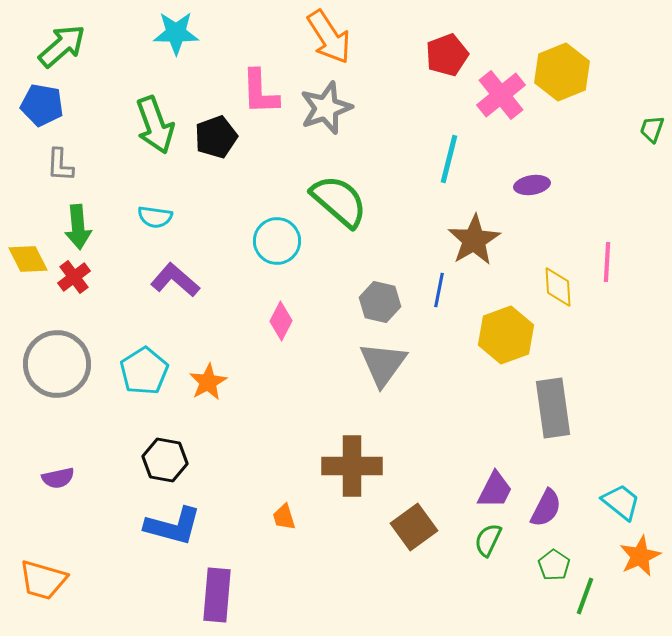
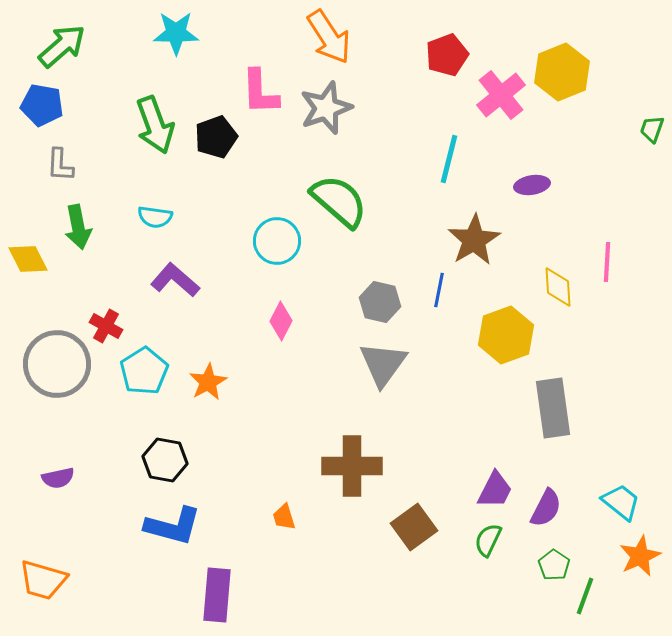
green arrow at (78, 227): rotated 6 degrees counterclockwise
red cross at (74, 277): moved 32 px right, 49 px down; rotated 24 degrees counterclockwise
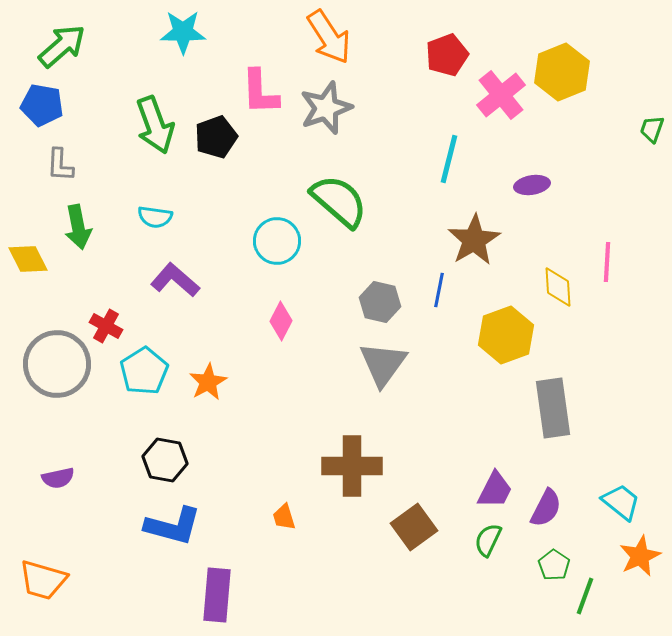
cyan star at (176, 33): moved 7 px right, 1 px up
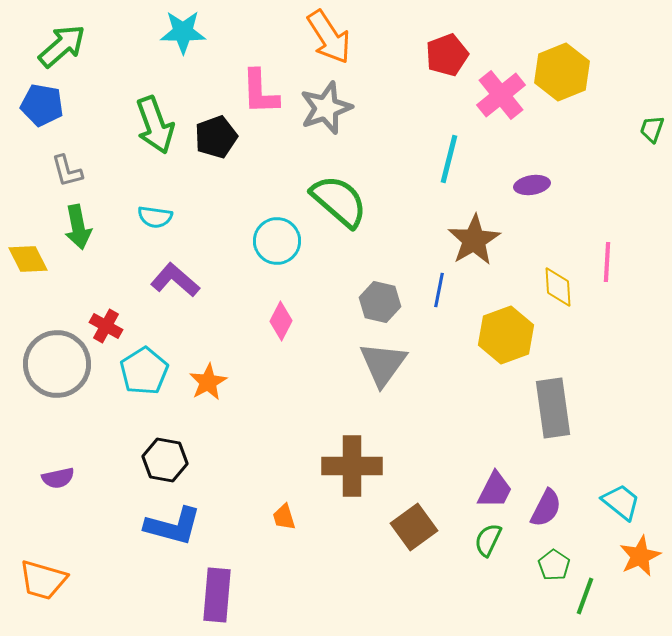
gray L-shape at (60, 165): moved 7 px right, 6 px down; rotated 18 degrees counterclockwise
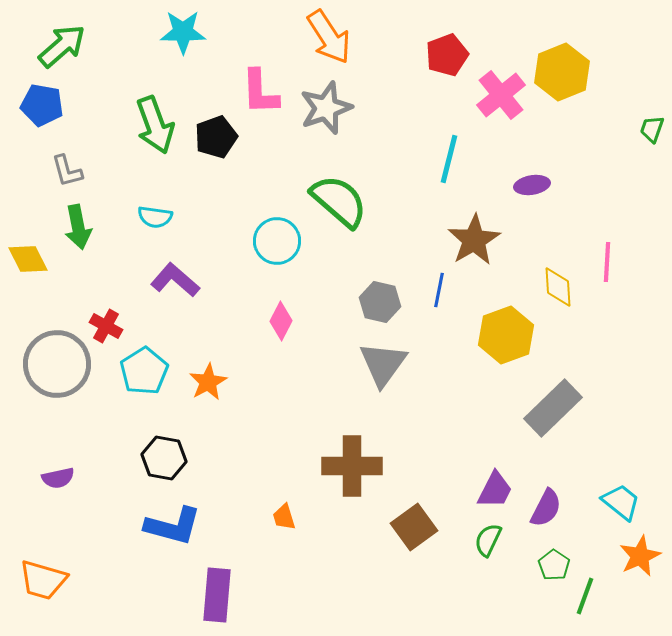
gray rectangle at (553, 408): rotated 54 degrees clockwise
black hexagon at (165, 460): moved 1 px left, 2 px up
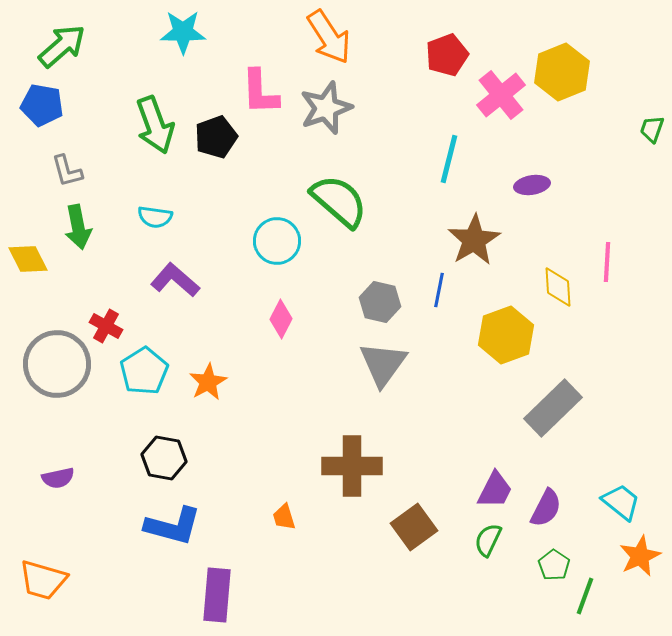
pink diamond at (281, 321): moved 2 px up
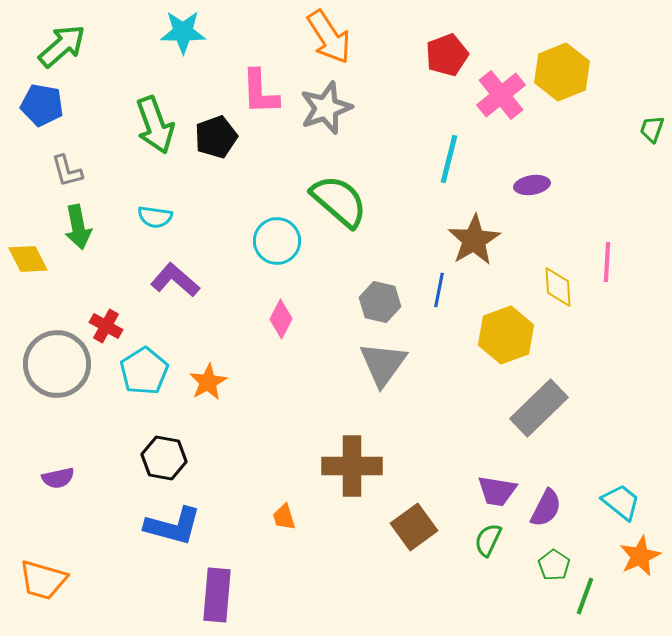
gray rectangle at (553, 408): moved 14 px left
purple trapezoid at (495, 490): moved 2 px right, 1 px down; rotated 72 degrees clockwise
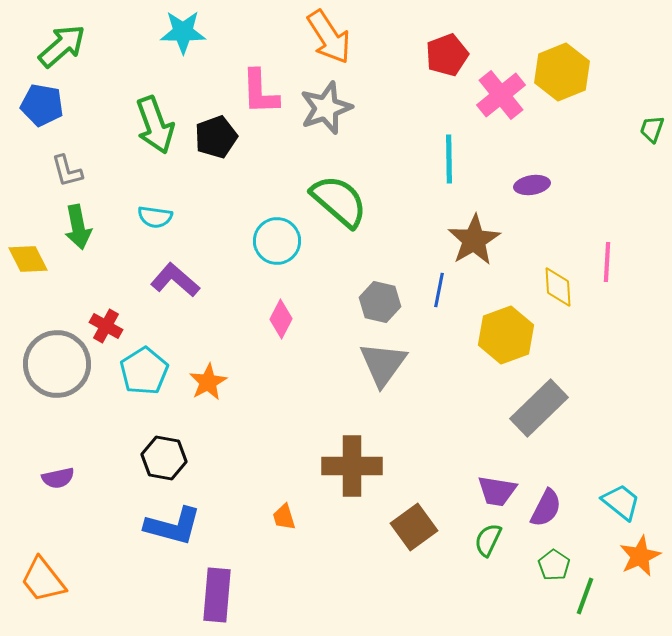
cyan line at (449, 159): rotated 15 degrees counterclockwise
orange trapezoid at (43, 580): rotated 36 degrees clockwise
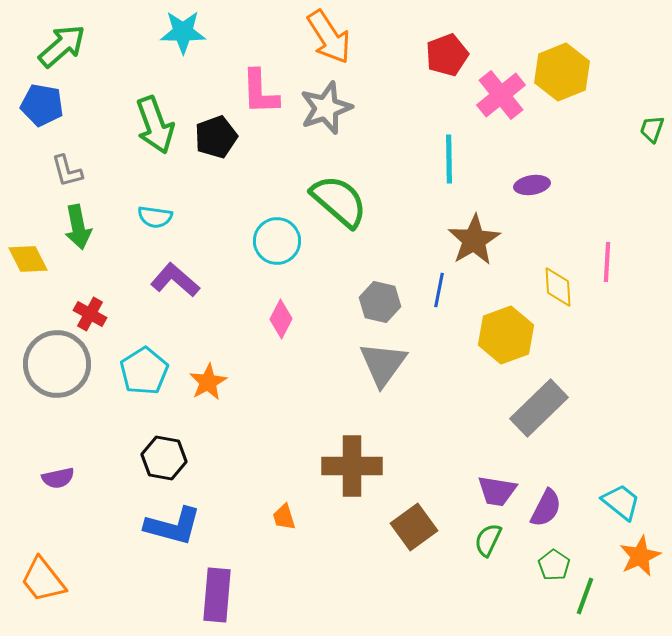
red cross at (106, 326): moved 16 px left, 12 px up
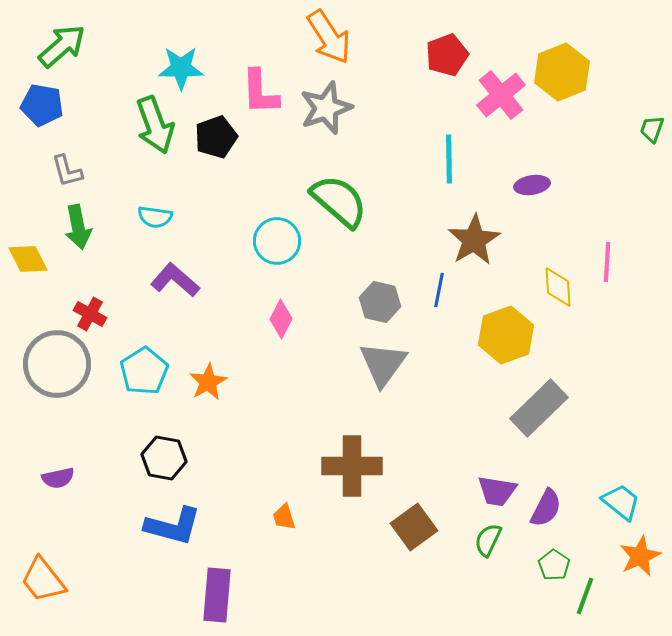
cyan star at (183, 32): moved 2 px left, 36 px down
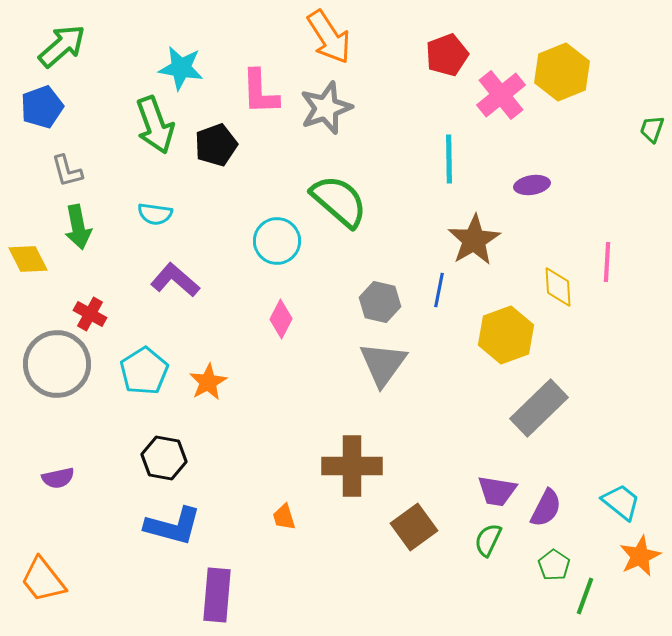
cyan star at (181, 68): rotated 9 degrees clockwise
blue pentagon at (42, 105): moved 2 px down; rotated 30 degrees counterclockwise
black pentagon at (216, 137): moved 8 px down
cyan semicircle at (155, 217): moved 3 px up
